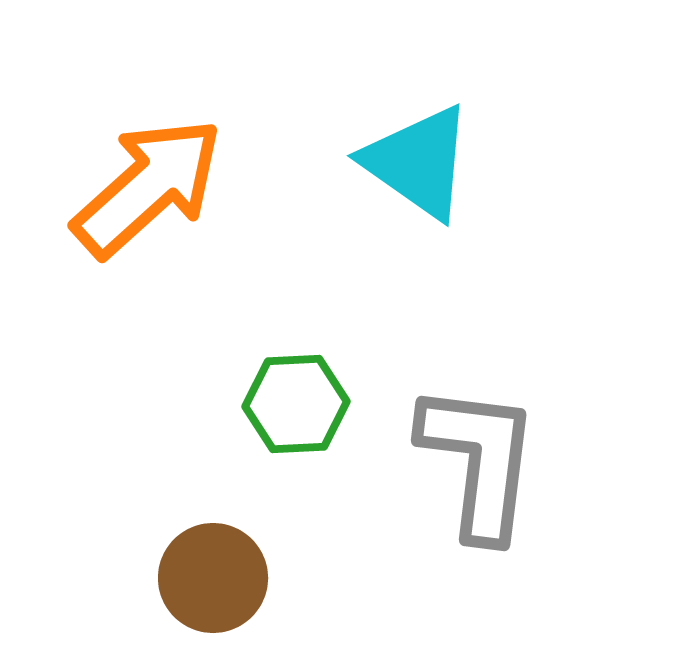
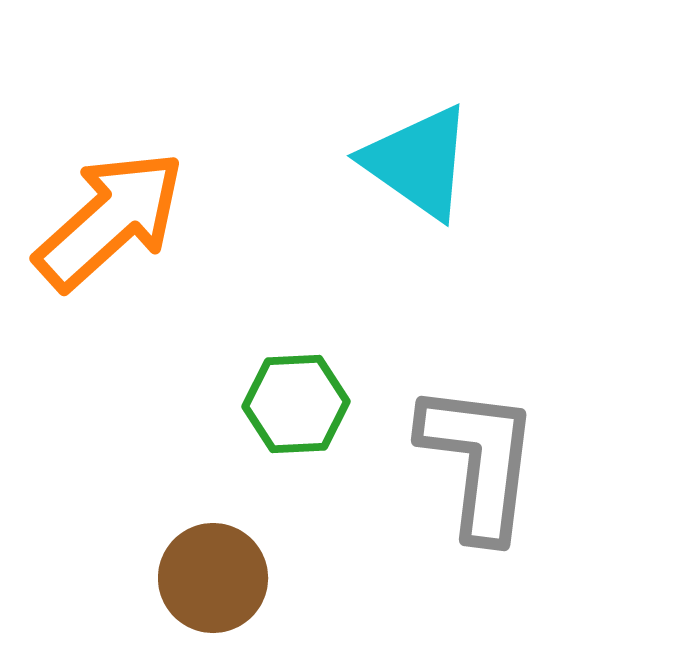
orange arrow: moved 38 px left, 33 px down
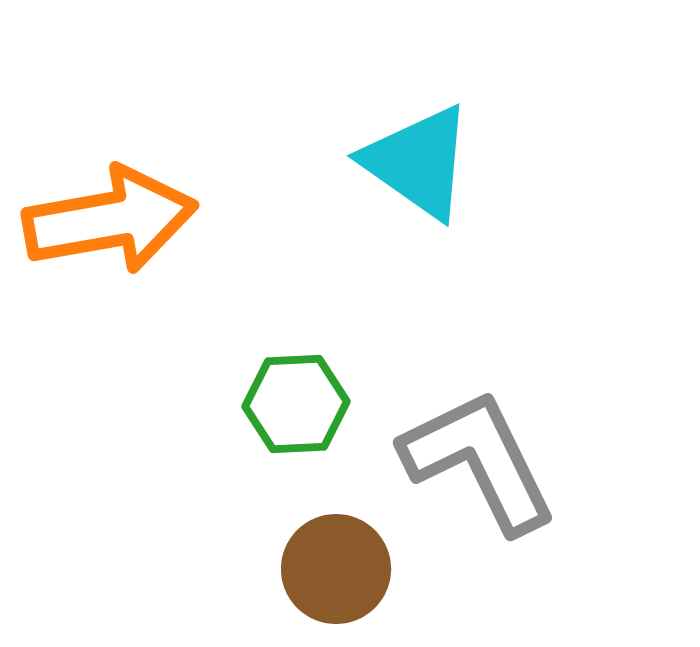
orange arrow: rotated 32 degrees clockwise
gray L-shape: rotated 33 degrees counterclockwise
brown circle: moved 123 px right, 9 px up
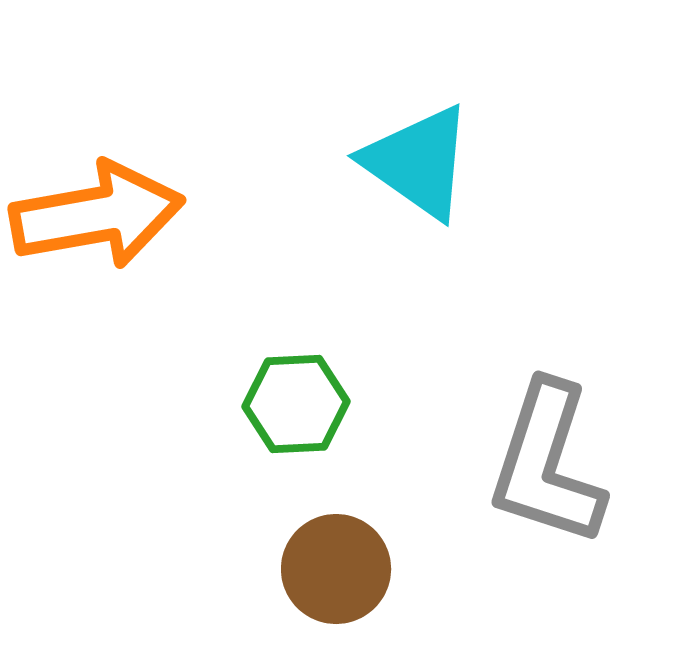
orange arrow: moved 13 px left, 5 px up
gray L-shape: moved 68 px right, 3 px down; rotated 136 degrees counterclockwise
